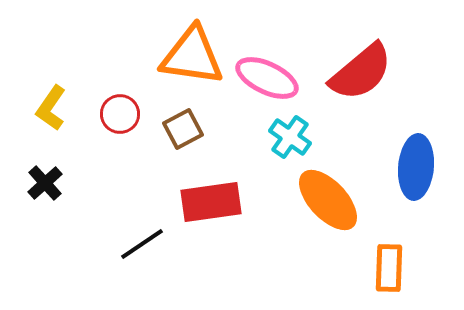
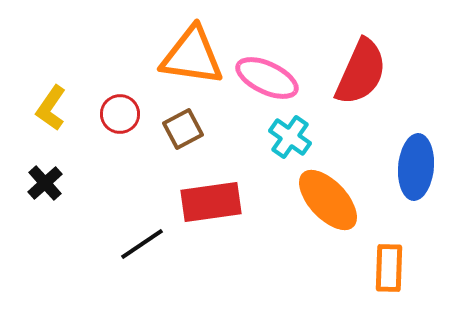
red semicircle: rotated 26 degrees counterclockwise
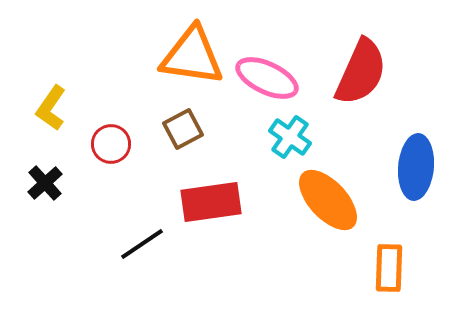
red circle: moved 9 px left, 30 px down
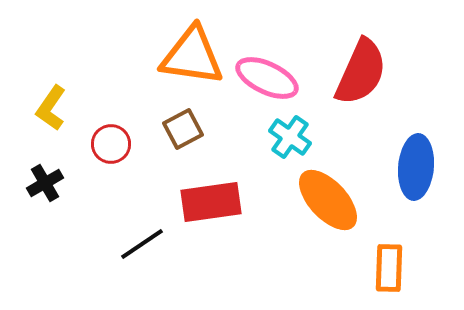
black cross: rotated 12 degrees clockwise
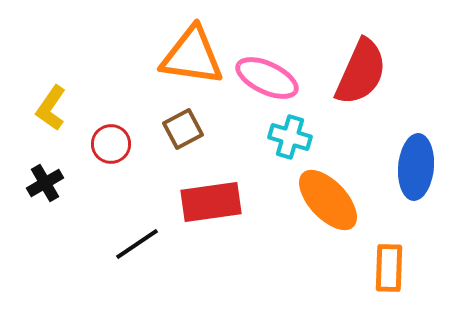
cyan cross: rotated 18 degrees counterclockwise
black line: moved 5 px left
